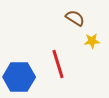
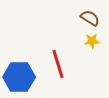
brown semicircle: moved 15 px right
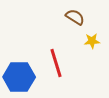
brown semicircle: moved 15 px left, 1 px up
red line: moved 2 px left, 1 px up
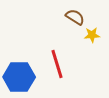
yellow star: moved 6 px up
red line: moved 1 px right, 1 px down
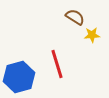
blue hexagon: rotated 16 degrees counterclockwise
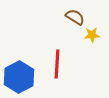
red line: rotated 20 degrees clockwise
blue hexagon: rotated 12 degrees counterclockwise
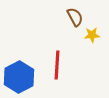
brown semicircle: rotated 30 degrees clockwise
red line: moved 1 px down
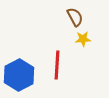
yellow star: moved 9 px left, 4 px down
blue hexagon: moved 2 px up
